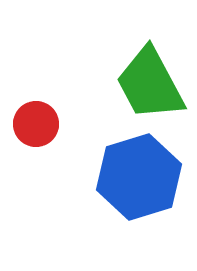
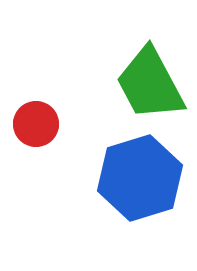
blue hexagon: moved 1 px right, 1 px down
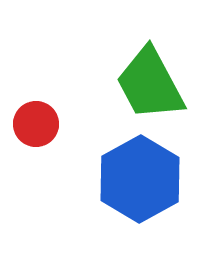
blue hexagon: moved 1 px down; rotated 12 degrees counterclockwise
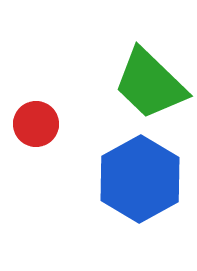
green trapezoid: rotated 18 degrees counterclockwise
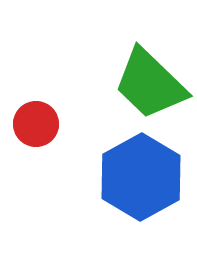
blue hexagon: moved 1 px right, 2 px up
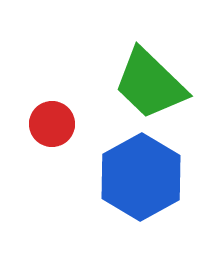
red circle: moved 16 px right
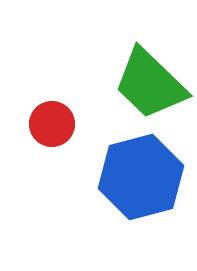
blue hexagon: rotated 14 degrees clockwise
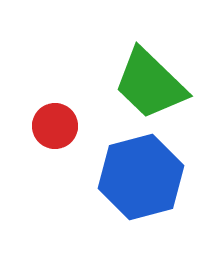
red circle: moved 3 px right, 2 px down
